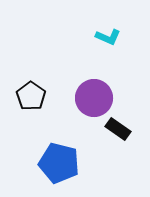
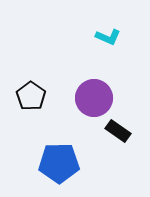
black rectangle: moved 2 px down
blue pentagon: rotated 15 degrees counterclockwise
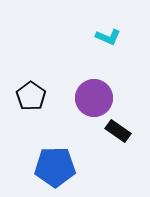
blue pentagon: moved 4 px left, 4 px down
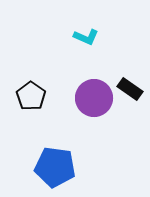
cyan L-shape: moved 22 px left
black rectangle: moved 12 px right, 42 px up
blue pentagon: rotated 9 degrees clockwise
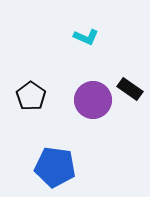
purple circle: moved 1 px left, 2 px down
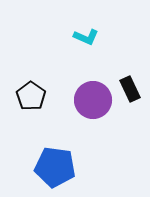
black rectangle: rotated 30 degrees clockwise
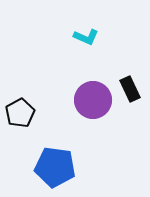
black pentagon: moved 11 px left, 17 px down; rotated 8 degrees clockwise
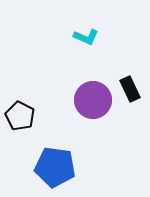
black pentagon: moved 3 px down; rotated 16 degrees counterclockwise
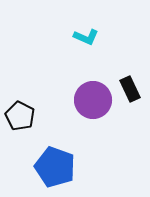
blue pentagon: rotated 12 degrees clockwise
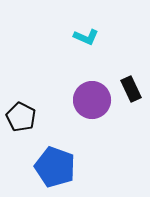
black rectangle: moved 1 px right
purple circle: moved 1 px left
black pentagon: moved 1 px right, 1 px down
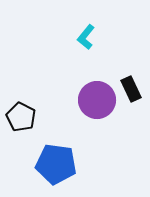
cyan L-shape: rotated 105 degrees clockwise
purple circle: moved 5 px right
blue pentagon: moved 1 px right, 3 px up; rotated 12 degrees counterclockwise
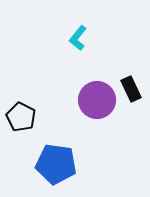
cyan L-shape: moved 8 px left, 1 px down
